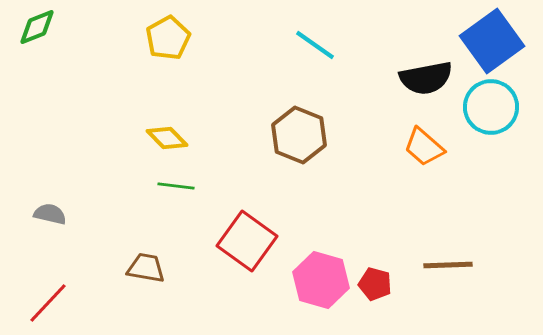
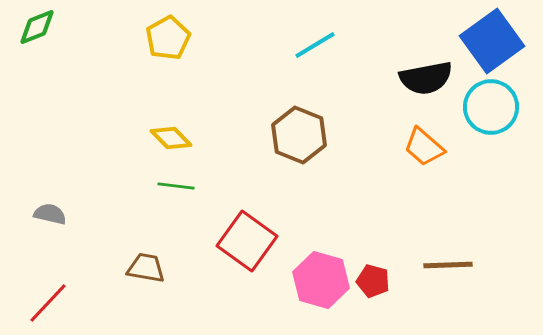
cyan line: rotated 66 degrees counterclockwise
yellow diamond: moved 4 px right
red pentagon: moved 2 px left, 3 px up
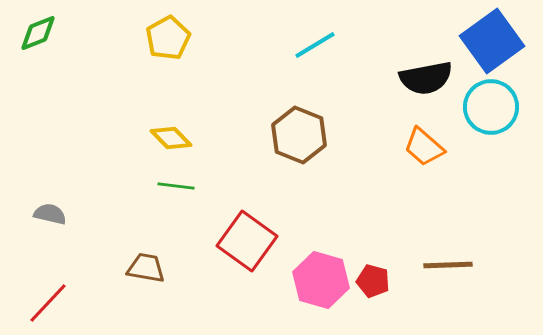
green diamond: moved 1 px right, 6 px down
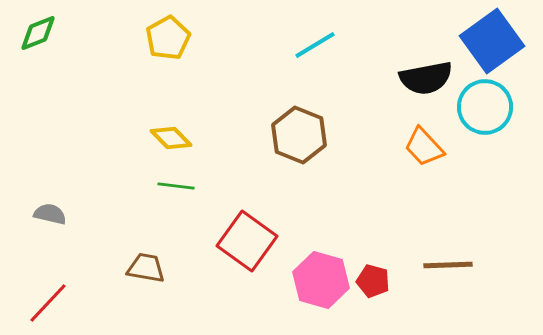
cyan circle: moved 6 px left
orange trapezoid: rotated 6 degrees clockwise
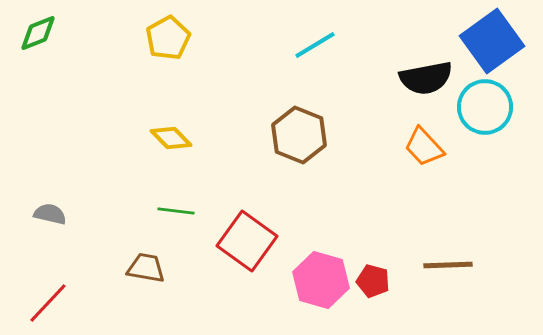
green line: moved 25 px down
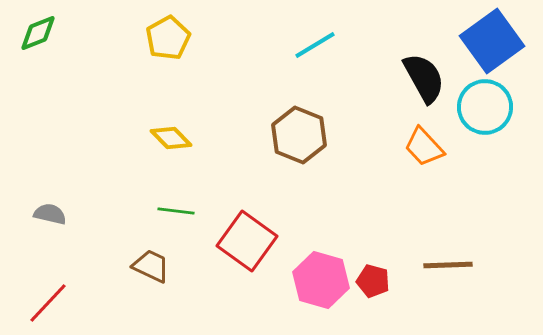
black semicircle: moved 2 px left; rotated 108 degrees counterclockwise
brown trapezoid: moved 5 px right, 2 px up; rotated 15 degrees clockwise
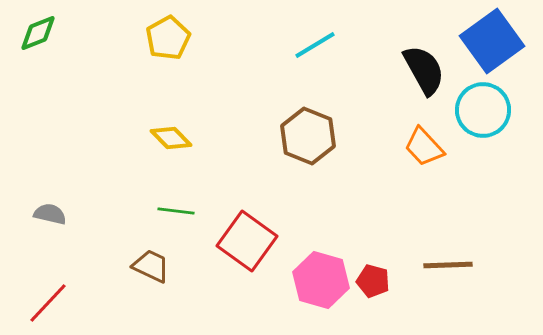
black semicircle: moved 8 px up
cyan circle: moved 2 px left, 3 px down
brown hexagon: moved 9 px right, 1 px down
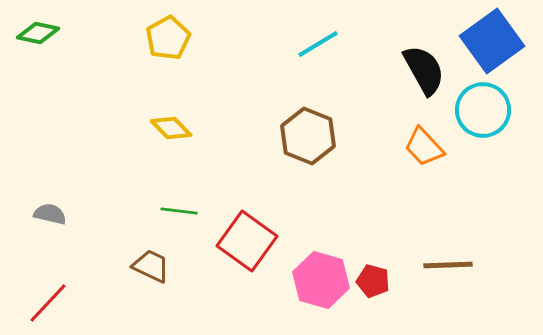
green diamond: rotated 33 degrees clockwise
cyan line: moved 3 px right, 1 px up
yellow diamond: moved 10 px up
green line: moved 3 px right
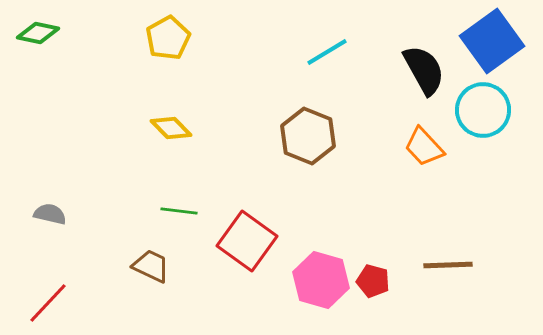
cyan line: moved 9 px right, 8 px down
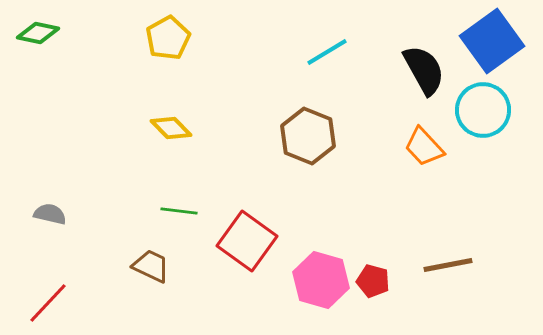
brown line: rotated 9 degrees counterclockwise
